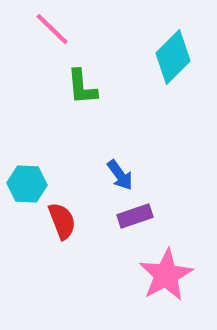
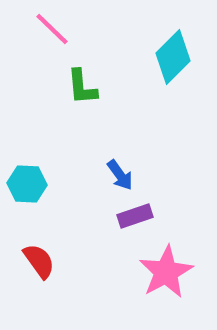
red semicircle: moved 23 px left, 40 px down; rotated 15 degrees counterclockwise
pink star: moved 3 px up
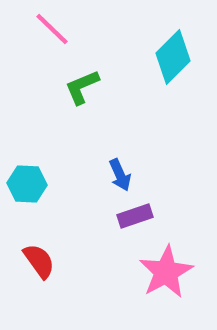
green L-shape: rotated 72 degrees clockwise
blue arrow: rotated 12 degrees clockwise
